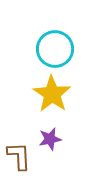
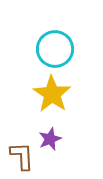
purple star: rotated 10 degrees counterclockwise
brown L-shape: moved 3 px right
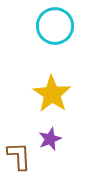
cyan circle: moved 23 px up
brown L-shape: moved 3 px left
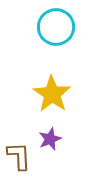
cyan circle: moved 1 px right, 1 px down
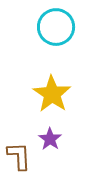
purple star: rotated 15 degrees counterclockwise
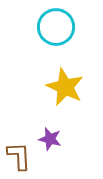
yellow star: moved 13 px right, 7 px up; rotated 9 degrees counterclockwise
purple star: rotated 20 degrees counterclockwise
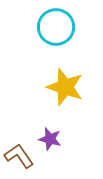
yellow star: rotated 6 degrees counterclockwise
brown L-shape: rotated 32 degrees counterclockwise
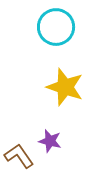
purple star: moved 2 px down
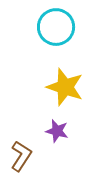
purple star: moved 7 px right, 10 px up
brown L-shape: moved 2 px right; rotated 68 degrees clockwise
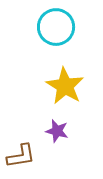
yellow star: moved 1 px up; rotated 12 degrees clockwise
brown L-shape: rotated 48 degrees clockwise
